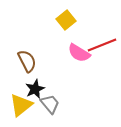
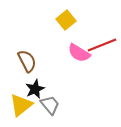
gray trapezoid: moved 1 px down
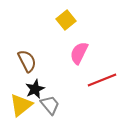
red line: moved 35 px down
pink semicircle: rotated 85 degrees clockwise
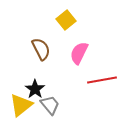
brown semicircle: moved 14 px right, 12 px up
red line: rotated 12 degrees clockwise
black star: rotated 12 degrees counterclockwise
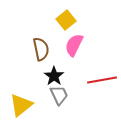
brown semicircle: rotated 15 degrees clockwise
pink semicircle: moved 5 px left, 8 px up
black star: moved 19 px right, 13 px up
gray trapezoid: moved 9 px right, 10 px up; rotated 15 degrees clockwise
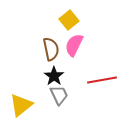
yellow square: moved 3 px right
brown semicircle: moved 10 px right
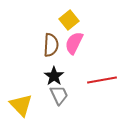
pink semicircle: moved 2 px up
brown semicircle: moved 4 px up; rotated 15 degrees clockwise
yellow triangle: rotated 35 degrees counterclockwise
